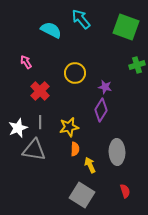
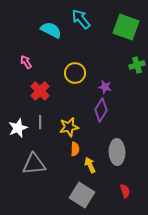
gray triangle: moved 14 px down; rotated 15 degrees counterclockwise
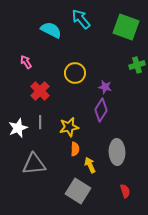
gray square: moved 4 px left, 4 px up
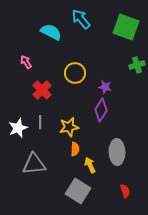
cyan semicircle: moved 2 px down
red cross: moved 2 px right, 1 px up
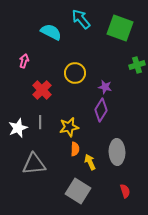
green square: moved 6 px left, 1 px down
pink arrow: moved 2 px left, 1 px up; rotated 48 degrees clockwise
yellow arrow: moved 3 px up
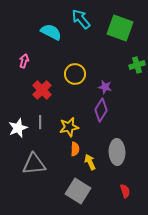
yellow circle: moved 1 px down
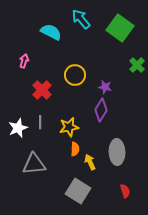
green square: rotated 16 degrees clockwise
green cross: rotated 28 degrees counterclockwise
yellow circle: moved 1 px down
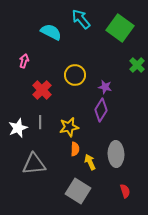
gray ellipse: moved 1 px left, 2 px down
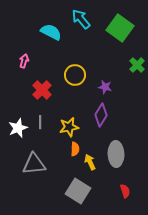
purple diamond: moved 5 px down
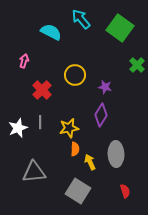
yellow star: moved 1 px down
gray triangle: moved 8 px down
